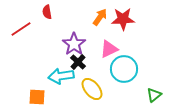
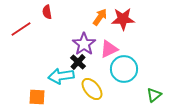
purple star: moved 10 px right
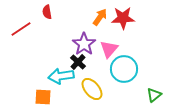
red star: moved 1 px up
pink triangle: rotated 24 degrees counterclockwise
orange square: moved 6 px right
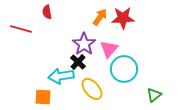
red line: rotated 50 degrees clockwise
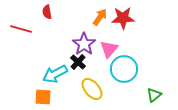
cyan arrow: moved 6 px left, 2 px up; rotated 20 degrees counterclockwise
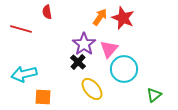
red star: rotated 25 degrees clockwise
cyan arrow: moved 31 px left; rotated 15 degrees clockwise
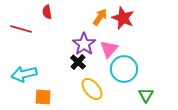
green triangle: moved 8 px left; rotated 21 degrees counterclockwise
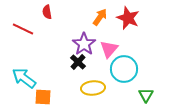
red star: moved 5 px right
red line: moved 2 px right; rotated 10 degrees clockwise
cyan arrow: moved 4 px down; rotated 50 degrees clockwise
yellow ellipse: moved 1 px right, 1 px up; rotated 55 degrees counterclockwise
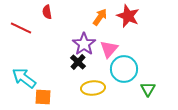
red star: moved 2 px up
red line: moved 2 px left, 1 px up
green triangle: moved 2 px right, 6 px up
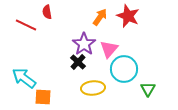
red line: moved 5 px right, 3 px up
